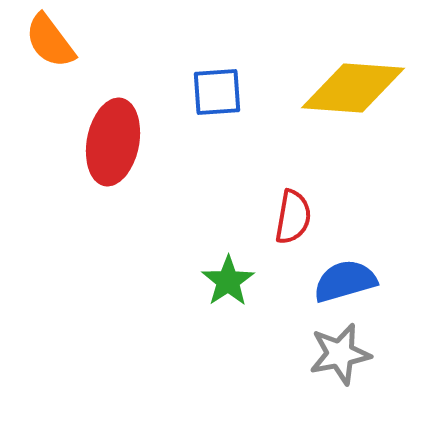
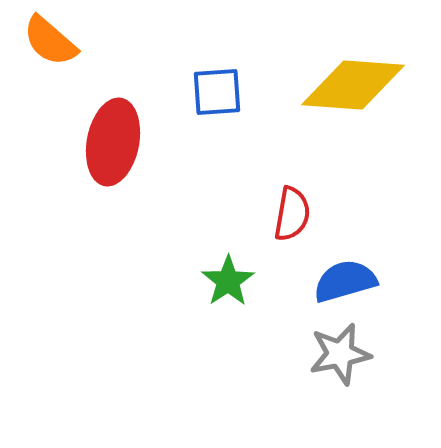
orange semicircle: rotated 12 degrees counterclockwise
yellow diamond: moved 3 px up
red semicircle: moved 1 px left, 3 px up
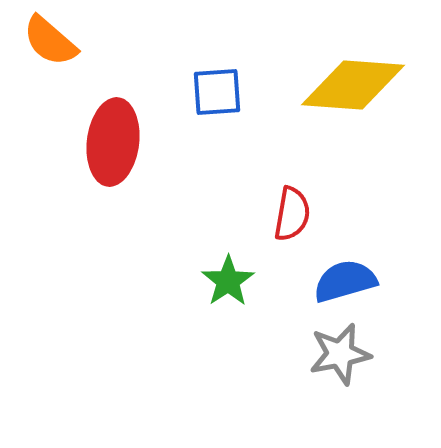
red ellipse: rotated 4 degrees counterclockwise
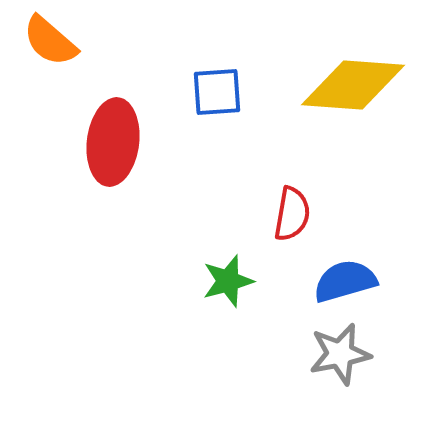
green star: rotated 18 degrees clockwise
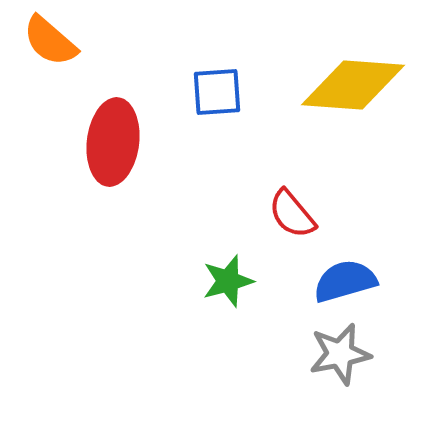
red semicircle: rotated 130 degrees clockwise
